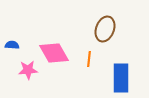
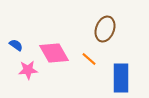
blue semicircle: moved 4 px right; rotated 32 degrees clockwise
orange line: rotated 56 degrees counterclockwise
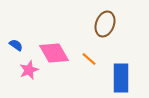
brown ellipse: moved 5 px up
pink star: moved 1 px right; rotated 18 degrees counterclockwise
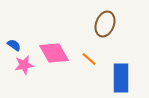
blue semicircle: moved 2 px left
pink star: moved 5 px left, 5 px up; rotated 12 degrees clockwise
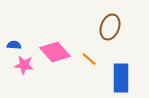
brown ellipse: moved 5 px right, 3 px down
blue semicircle: rotated 32 degrees counterclockwise
pink diamond: moved 1 px right, 1 px up; rotated 12 degrees counterclockwise
pink star: rotated 18 degrees clockwise
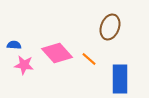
pink diamond: moved 2 px right, 1 px down
blue rectangle: moved 1 px left, 1 px down
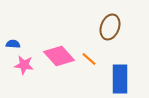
blue semicircle: moved 1 px left, 1 px up
pink diamond: moved 2 px right, 3 px down
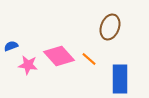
blue semicircle: moved 2 px left, 2 px down; rotated 24 degrees counterclockwise
pink star: moved 4 px right
